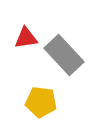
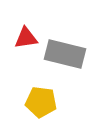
gray rectangle: moved 1 px right, 1 px up; rotated 33 degrees counterclockwise
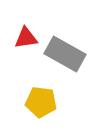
gray rectangle: rotated 15 degrees clockwise
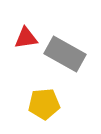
yellow pentagon: moved 3 px right, 2 px down; rotated 12 degrees counterclockwise
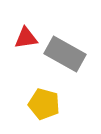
yellow pentagon: rotated 20 degrees clockwise
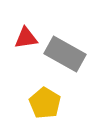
yellow pentagon: moved 1 px right, 1 px up; rotated 16 degrees clockwise
